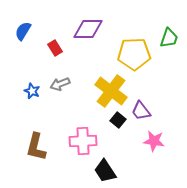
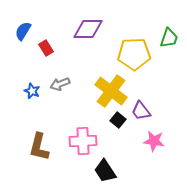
red rectangle: moved 9 px left
brown L-shape: moved 3 px right
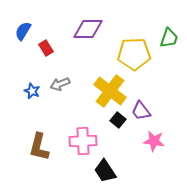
yellow cross: moved 1 px left
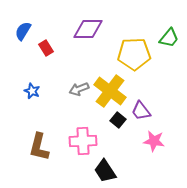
green trapezoid: rotated 20 degrees clockwise
gray arrow: moved 19 px right, 5 px down
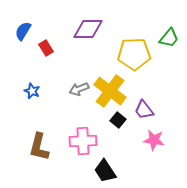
purple trapezoid: moved 3 px right, 1 px up
pink star: moved 1 px up
